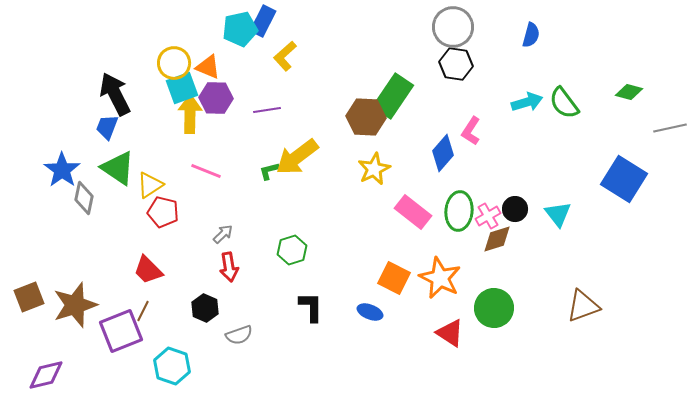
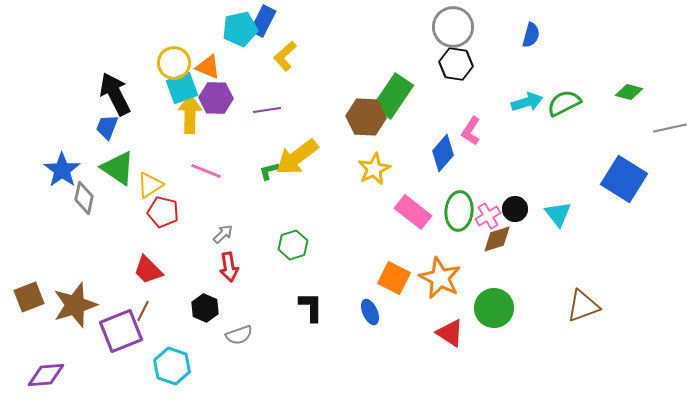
green semicircle at (564, 103): rotated 100 degrees clockwise
green hexagon at (292, 250): moved 1 px right, 5 px up
blue ellipse at (370, 312): rotated 45 degrees clockwise
purple diamond at (46, 375): rotated 9 degrees clockwise
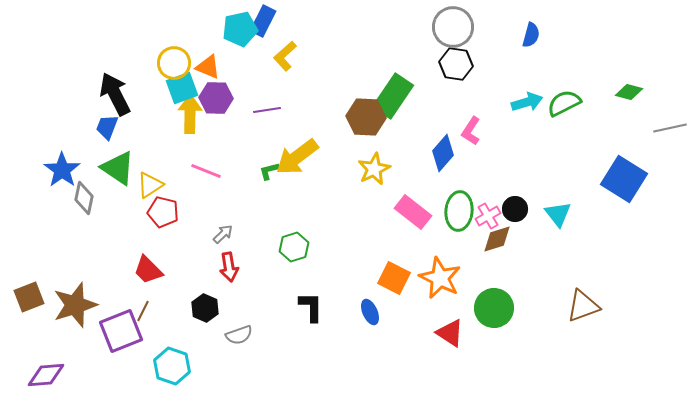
green hexagon at (293, 245): moved 1 px right, 2 px down
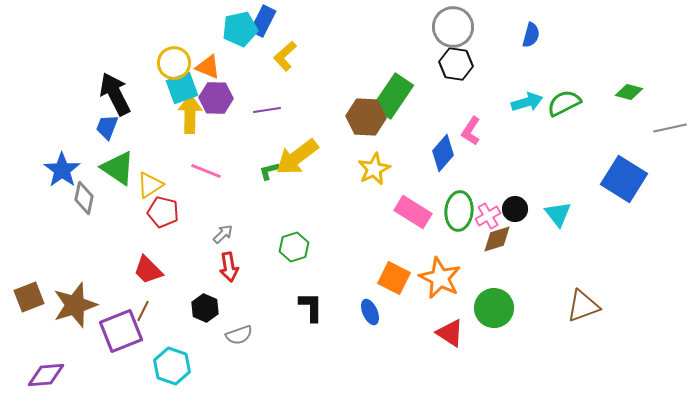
pink rectangle at (413, 212): rotated 6 degrees counterclockwise
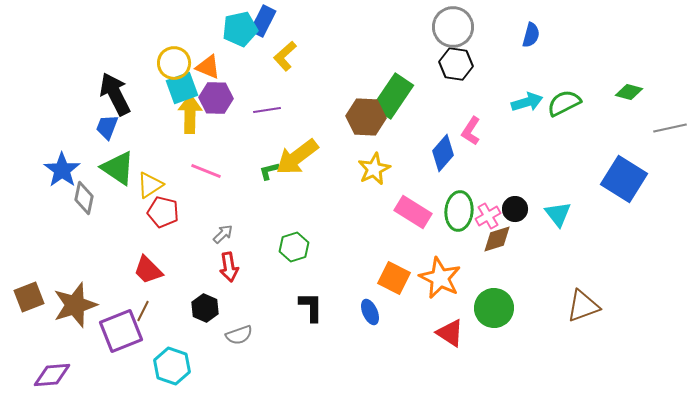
purple diamond at (46, 375): moved 6 px right
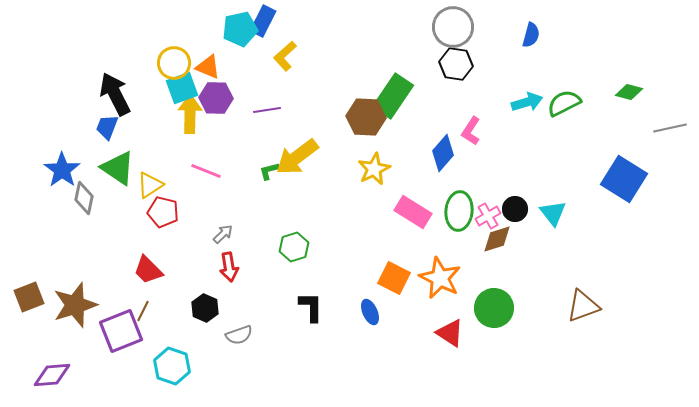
cyan triangle at (558, 214): moved 5 px left, 1 px up
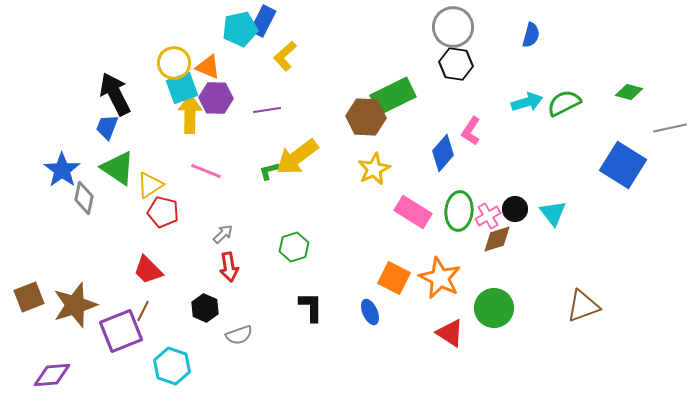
green rectangle at (393, 96): rotated 30 degrees clockwise
blue square at (624, 179): moved 1 px left, 14 px up
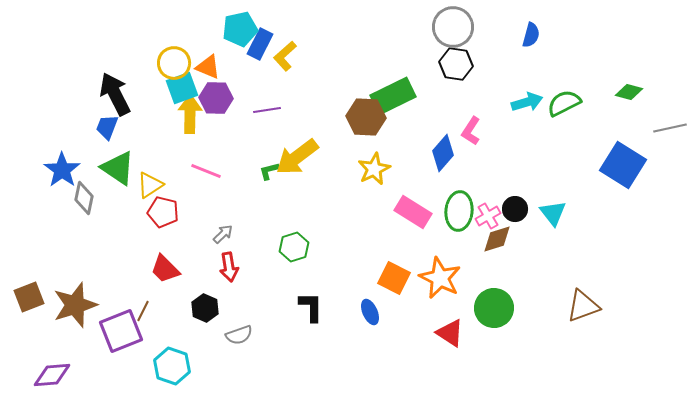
blue rectangle at (263, 21): moved 3 px left, 23 px down
red trapezoid at (148, 270): moved 17 px right, 1 px up
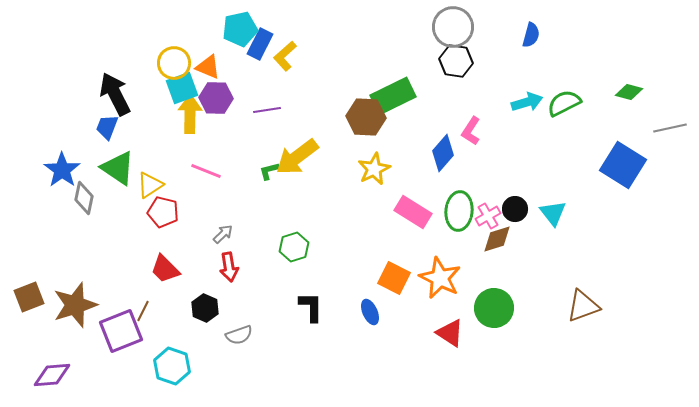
black hexagon at (456, 64): moved 3 px up
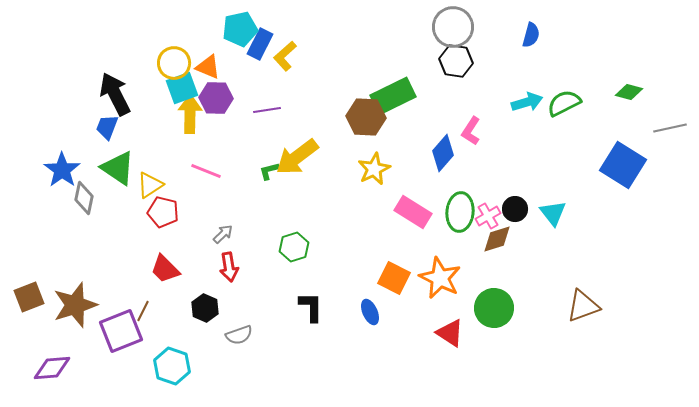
green ellipse at (459, 211): moved 1 px right, 1 px down
purple diamond at (52, 375): moved 7 px up
